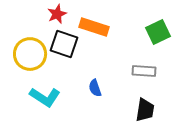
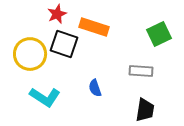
green square: moved 1 px right, 2 px down
gray rectangle: moved 3 px left
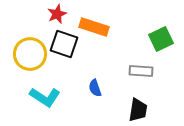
green square: moved 2 px right, 5 px down
black trapezoid: moved 7 px left
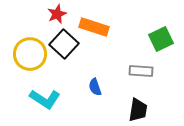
black square: rotated 24 degrees clockwise
blue semicircle: moved 1 px up
cyan L-shape: moved 2 px down
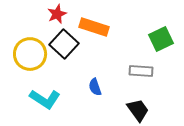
black trapezoid: rotated 45 degrees counterclockwise
